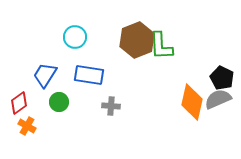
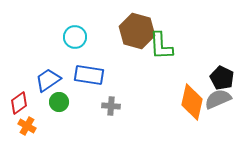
brown hexagon: moved 9 px up; rotated 24 degrees counterclockwise
blue trapezoid: moved 3 px right, 5 px down; rotated 24 degrees clockwise
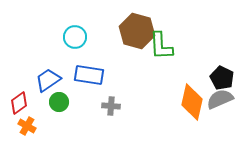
gray semicircle: moved 2 px right
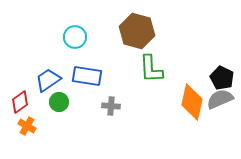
green L-shape: moved 10 px left, 23 px down
blue rectangle: moved 2 px left, 1 px down
red diamond: moved 1 px right, 1 px up
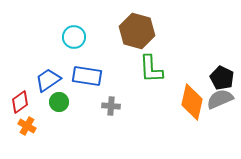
cyan circle: moved 1 px left
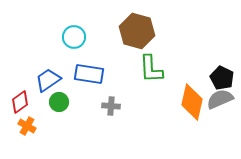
blue rectangle: moved 2 px right, 2 px up
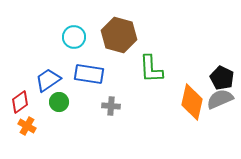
brown hexagon: moved 18 px left, 4 px down
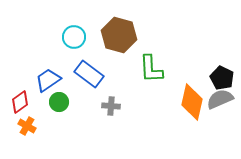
blue rectangle: rotated 28 degrees clockwise
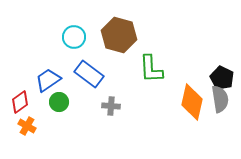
gray semicircle: rotated 104 degrees clockwise
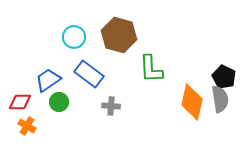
black pentagon: moved 2 px right, 1 px up
red diamond: rotated 35 degrees clockwise
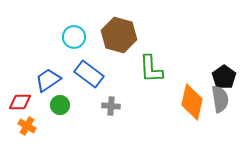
black pentagon: rotated 10 degrees clockwise
green circle: moved 1 px right, 3 px down
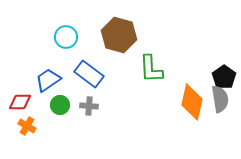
cyan circle: moved 8 px left
gray cross: moved 22 px left
